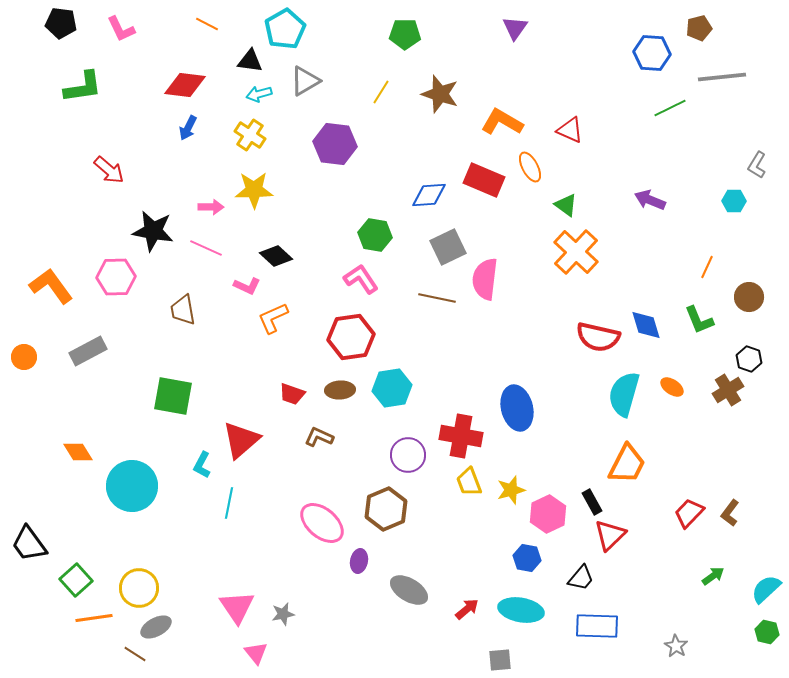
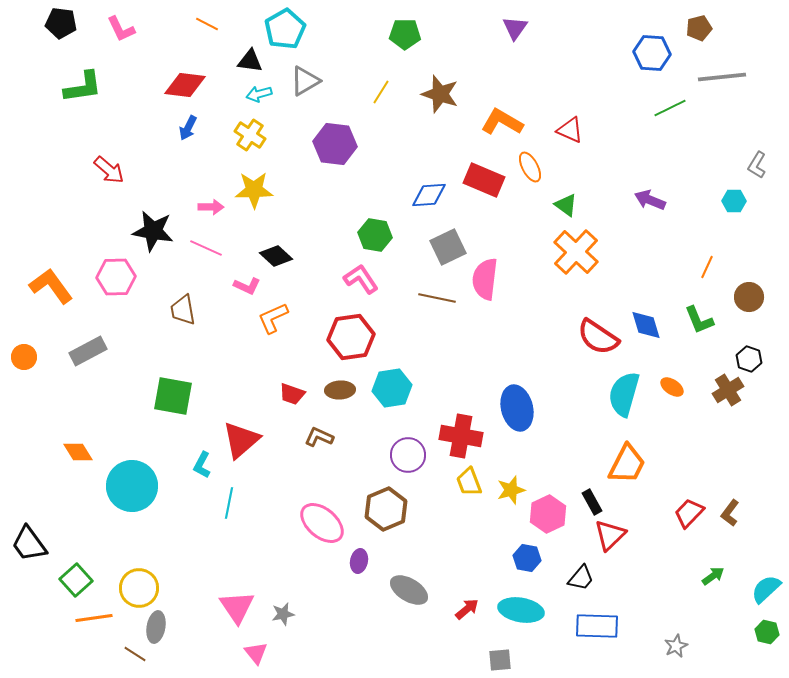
red semicircle at (598, 337): rotated 21 degrees clockwise
gray ellipse at (156, 627): rotated 52 degrees counterclockwise
gray star at (676, 646): rotated 15 degrees clockwise
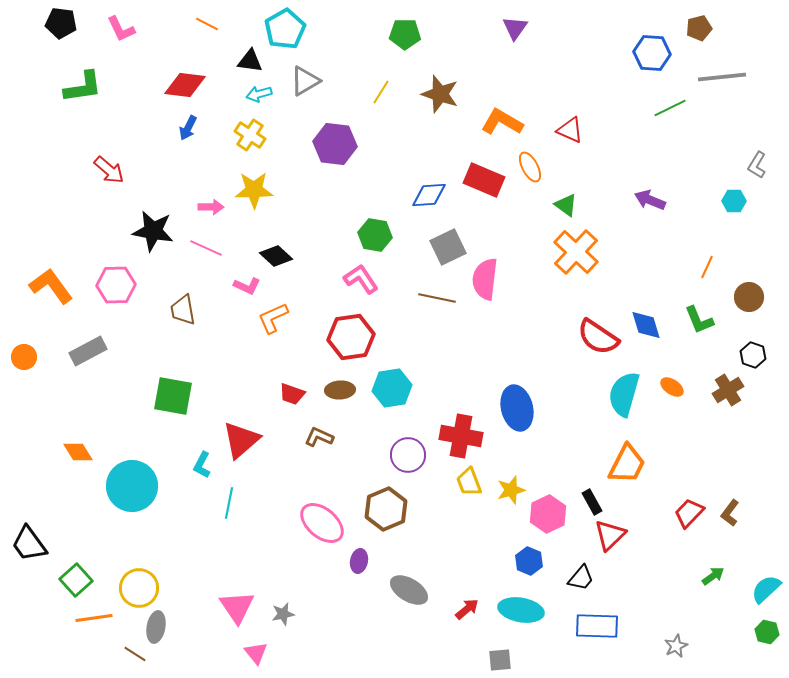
pink hexagon at (116, 277): moved 8 px down
black hexagon at (749, 359): moved 4 px right, 4 px up
blue hexagon at (527, 558): moved 2 px right, 3 px down; rotated 12 degrees clockwise
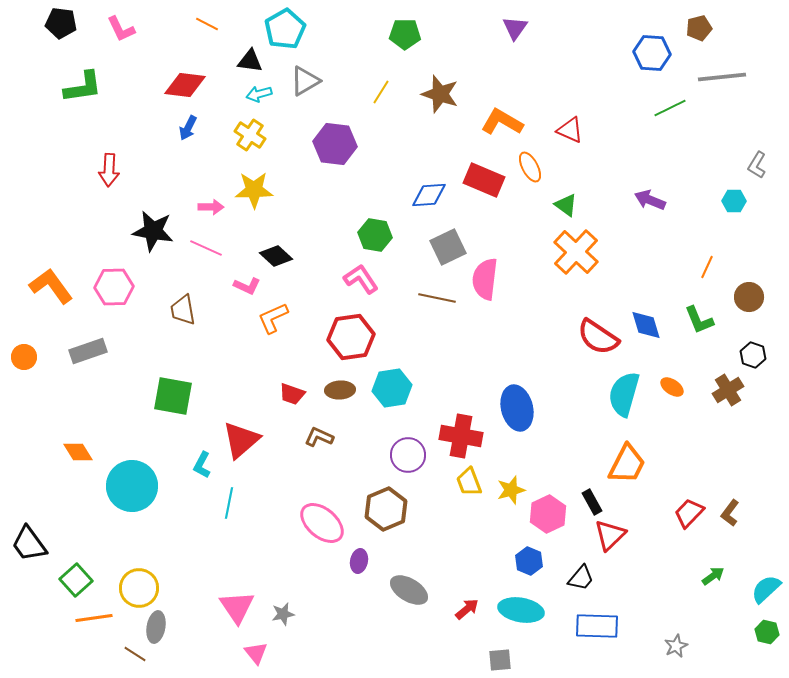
red arrow at (109, 170): rotated 52 degrees clockwise
pink hexagon at (116, 285): moved 2 px left, 2 px down
gray rectangle at (88, 351): rotated 9 degrees clockwise
